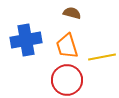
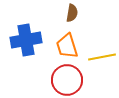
brown semicircle: rotated 84 degrees clockwise
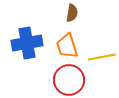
blue cross: moved 1 px right, 3 px down
red circle: moved 2 px right
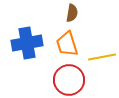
orange trapezoid: moved 2 px up
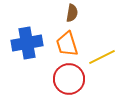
yellow line: rotated 16 degrees counterclockwise
red circle: moved 1 px up
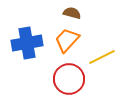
brown semicircle: rotated 84 degrees counterclockwise
orange trapezoid: moved 4 px up; rotated 60 degrees clockwise
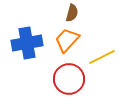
brown semicircle: rotated 90 degrees clockwise
